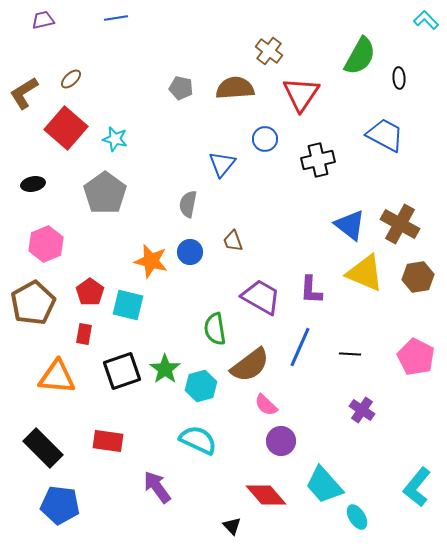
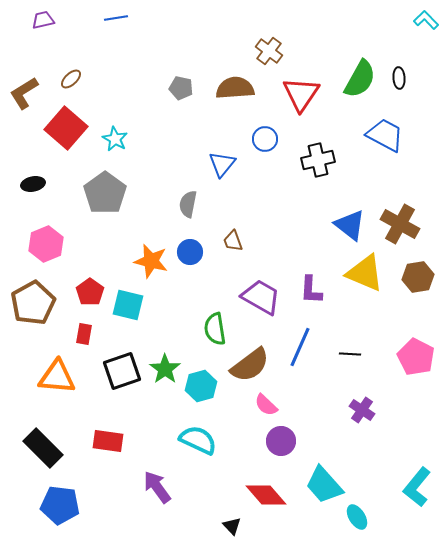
green semicircle at (360, 56): moved 23 px down
cyan star at (115, 139): rotated 15 degrees clockwise
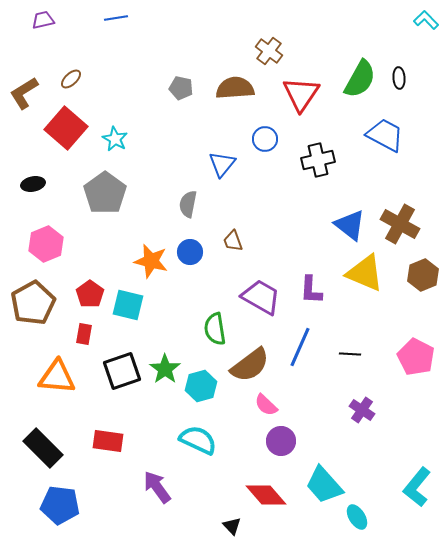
brown hexagon at (418, 277): moved 5 px right, 2 px up; rotated 12 degrees counterclockwise
red pentagon at (90, 292): moved 2 px down
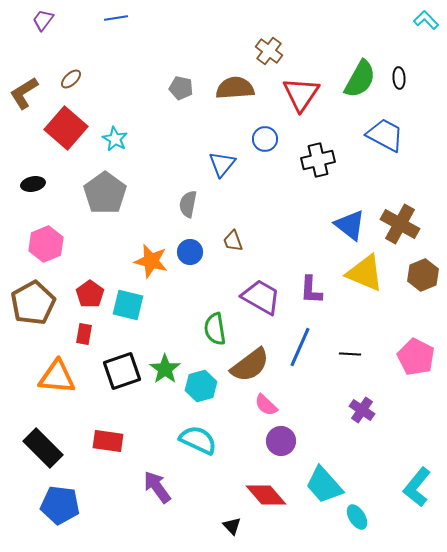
purple trapezoid at (43, 20): rotated 40 degrees counterclockwise
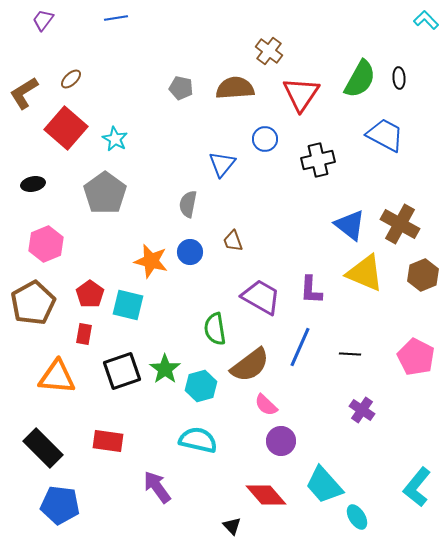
cyan semicircle at (198, 440): rotated 12 degrees counterclockwise
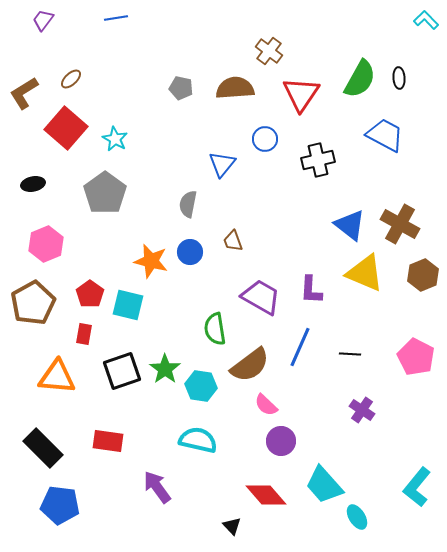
cyan hexagon at (201, 386): rotated 24 degrees clockwise
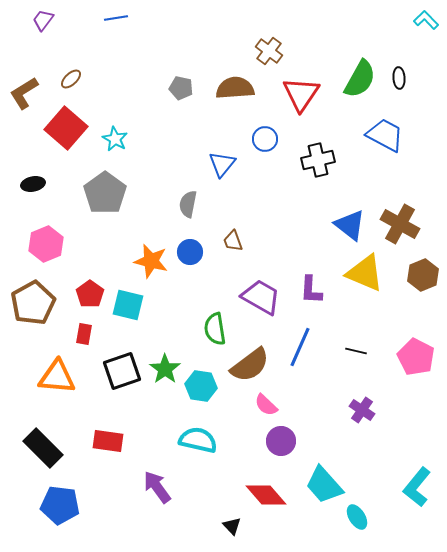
black line at (350, 354): moved 6 px right, 3 px up; rotated 10 degrees clockwise
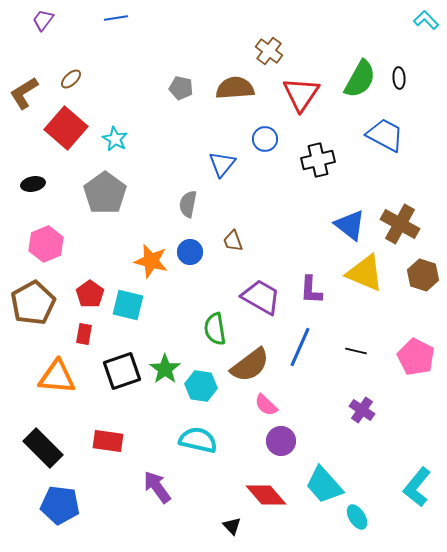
brown hexagon at (423, 275): rotated 20 degrees counterclockwise
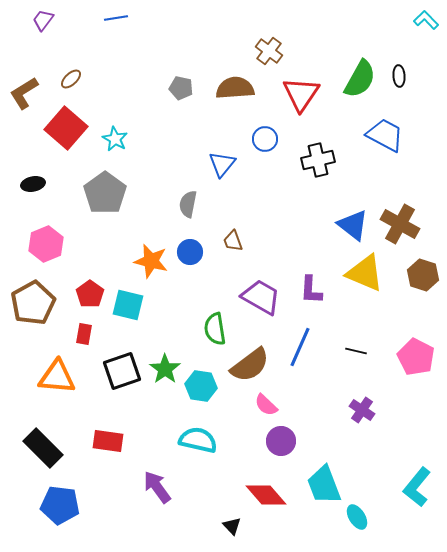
black ellipse at (399, 78): moved 2 px up
blue triangle at (350, 225): moved 3 px right
cyan trapezoid at (324, 485): rotated 21 degrees clockwise
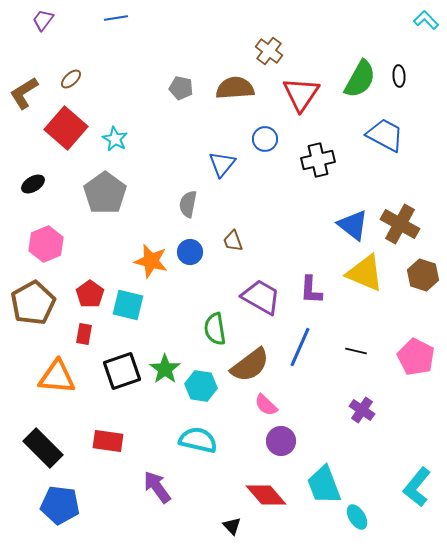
black ellipse at (33, 184): rotated 20 degrees counterclockwise
